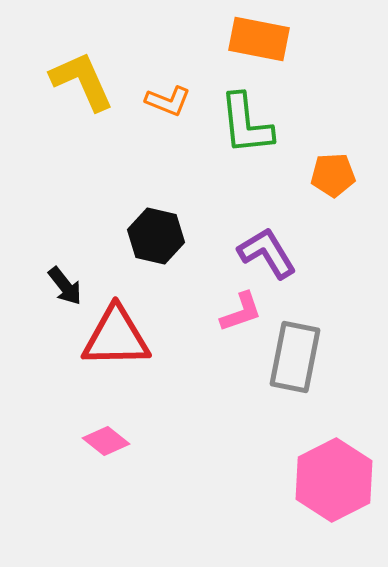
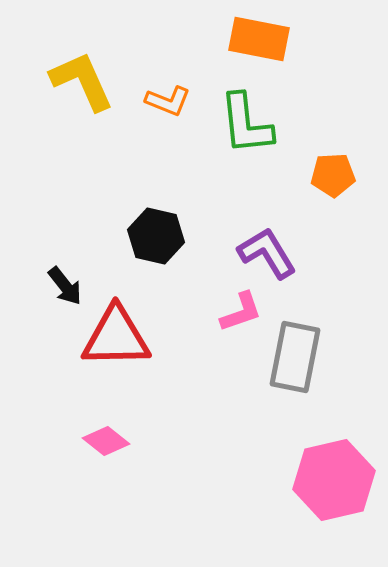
pink hexagon: rotated 14 degrees clockwise
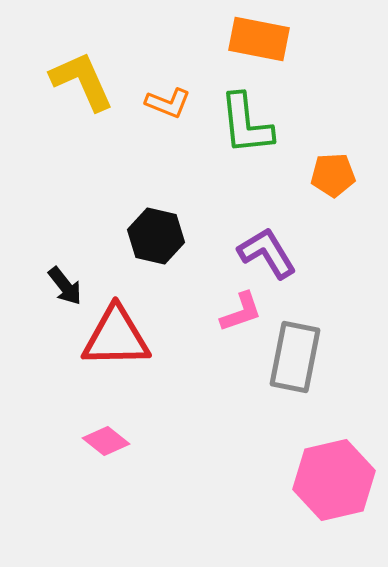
orange L-shape: moved 2 px down
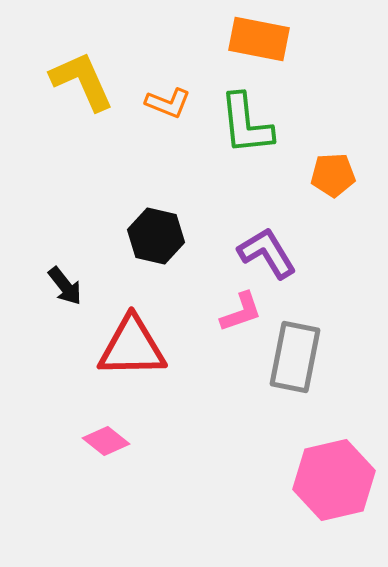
red triangle: moved 16 px right, 10 px down
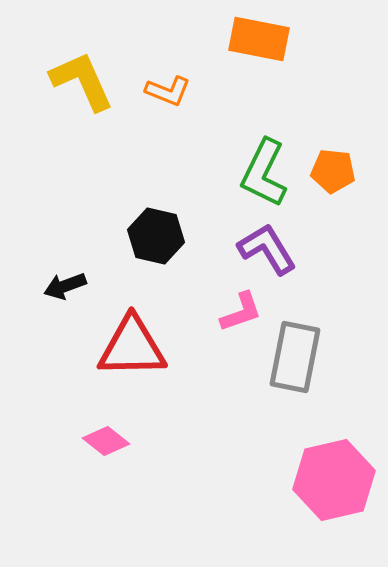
orange L-shape: moved 12 px up
green L-shape: moved 18 px right, 49 px down; rotated 32 degrees clockwise
orange pentagon: moved 4 px up; rotated 9 degrees clockwise
purple L-shape: moved 4 px up
black arrow: rotated 108 degrees clockwise
